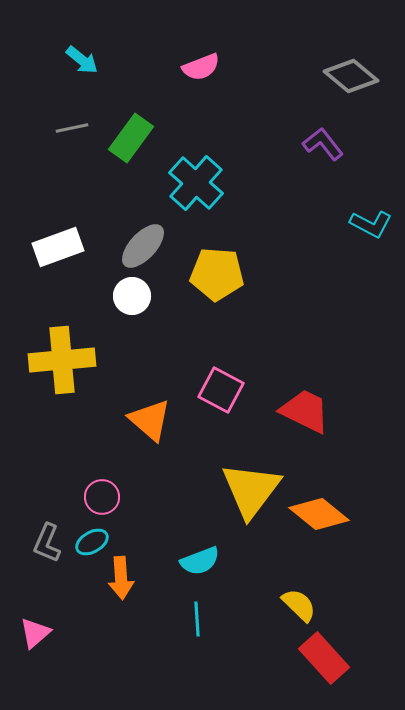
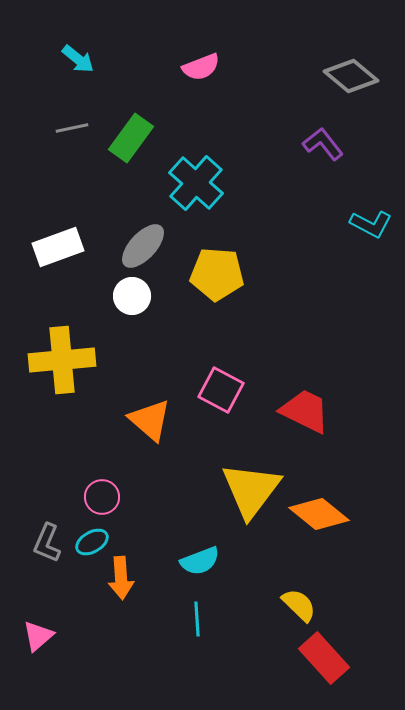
cyan arrow: moved 4 px left, 1 px up
pink triangle: moved 3 px right, 3 px down
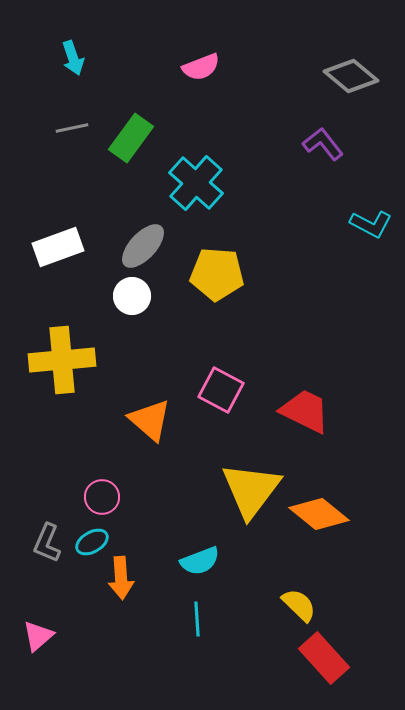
cyan arrow: moved 5 px left, 1 px up; rotated 32 degrees clockwise
